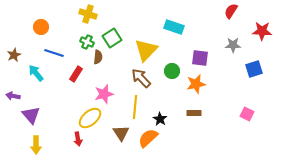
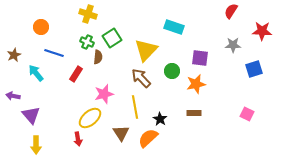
yellow line: rotated 15 degrees counterclockwise
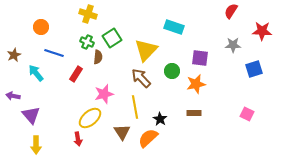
brown triangle: moved 1 px right, 1 px up
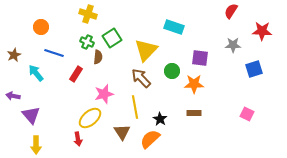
orange star: moved 2 px left; rotated 12 degrees clockwise
orange semicircle: moved 2 px right, 1 px down
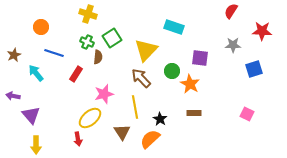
orange star: moved 4 px left; rotated 30 degrees clockwise
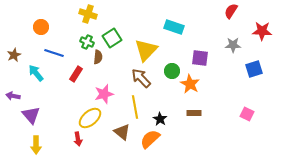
brown triangle: rotated 18 degrees counterclockwise
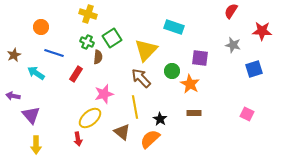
gray star: rotated 14 degrees clockwise
cyan arrow: rotated 18 degrees counterclockwise
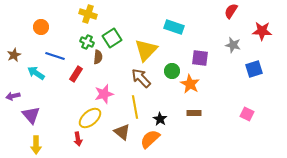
blue line: moved 1 px right, 3 px down
purple arrow: rotated 24 degrees counterclockwise
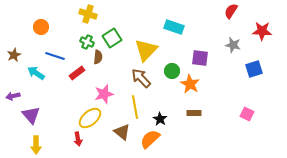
red rectangle: moved 1 px right, 1 px up; rotated 21 degrees clockwise
